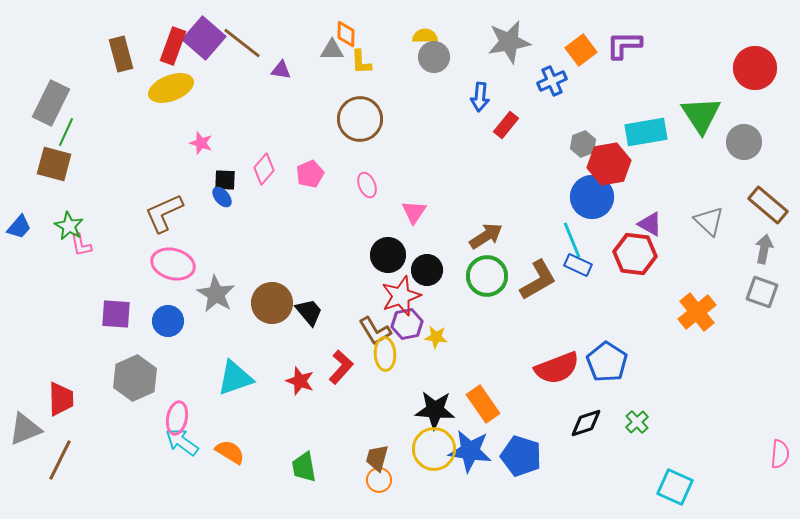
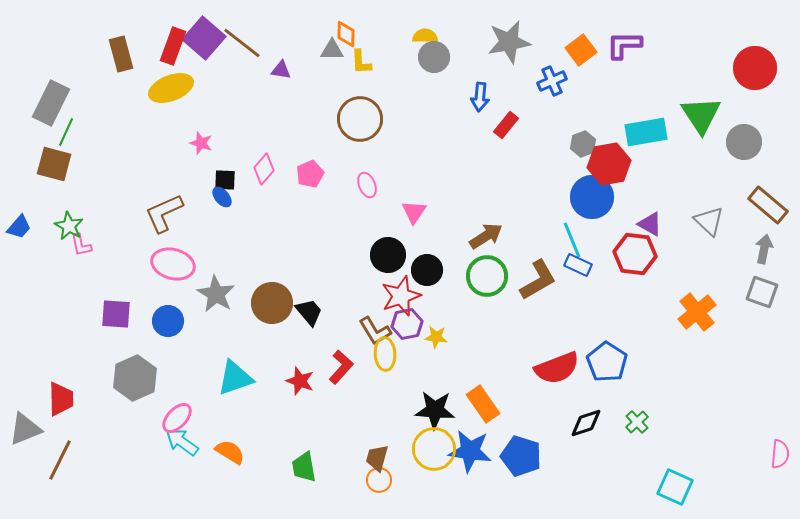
pink ellipse at (177, 418): rotated 32 degrees clockwise
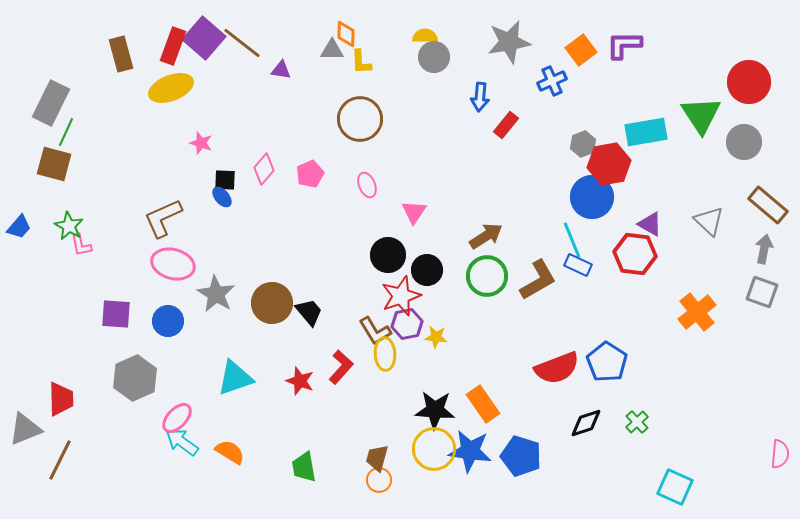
red circle at (755, 68): moved 6 px left, 14 px down
brown L-shape at (164, 213): moved 1 px left, 5 px down
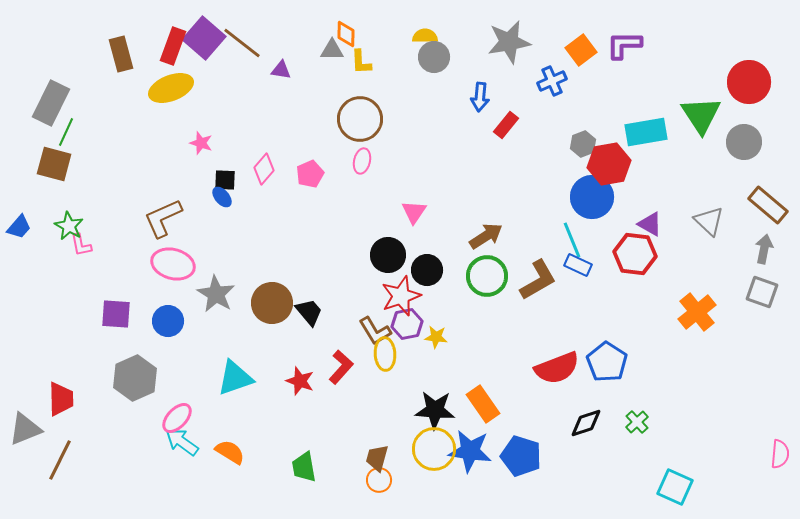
pink ellipse at (367, 185): moved 5 px left, 24 px up; rotated 35 degrees clockwise
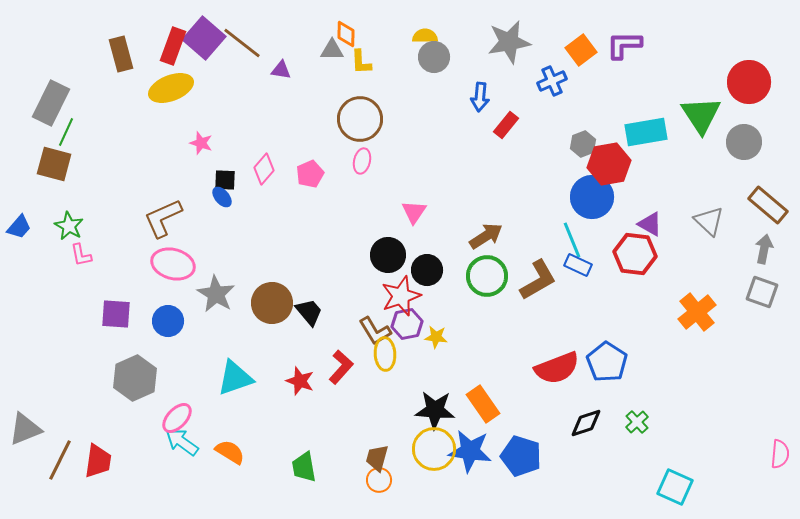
pink L-shape at (81, 245): moved 10 px down
red trapezoid at (61, 399): moved 37 px right, 62 px down; rotated 9 degrees clockwise
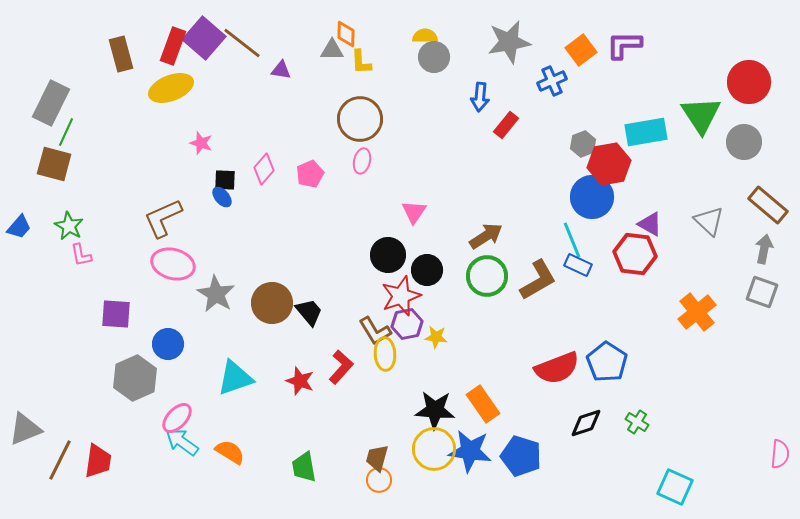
blue circle at (168, 321): moved 23 px down
green cross at (637, 422): rotated 15 degrees counterclockwise
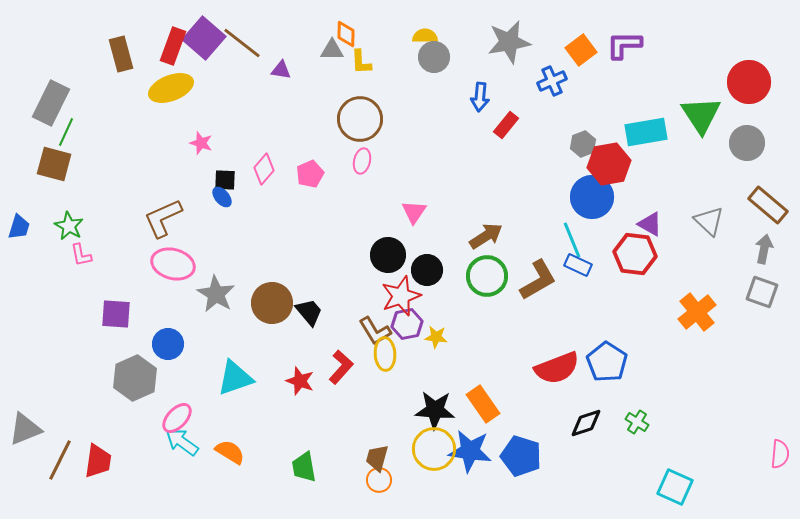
gray circle at (744, 142): moved 3 px right, 1 px down
blue trapezoid at (19, 227): rotated 24 degrees counterclockwise
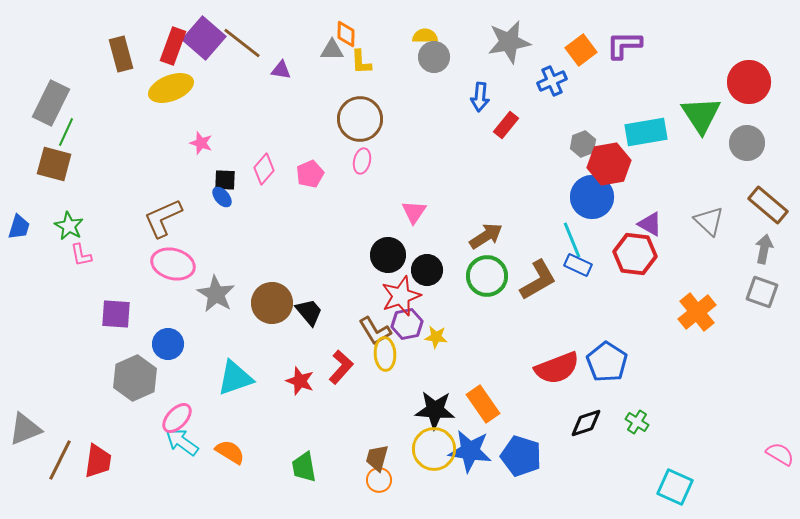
pink semicircle at (780, 454): rotated 64 degrees counterclockwise
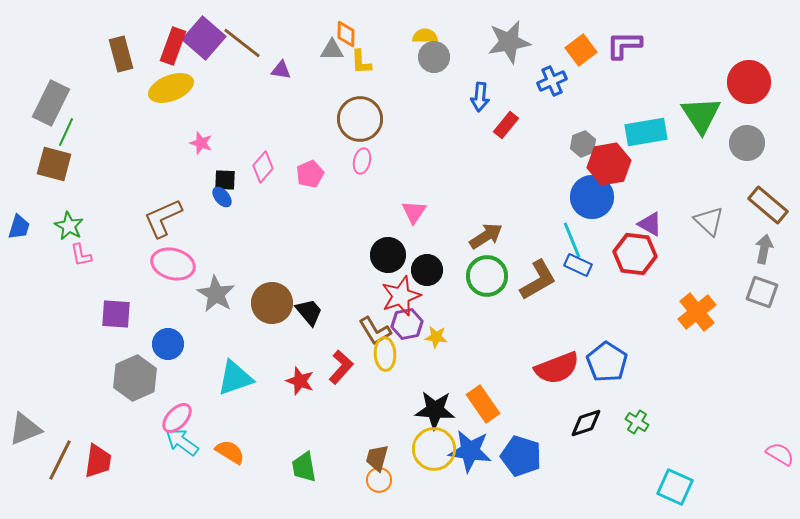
pink diamond at (264, 169): moved 1 px left, 2 px up
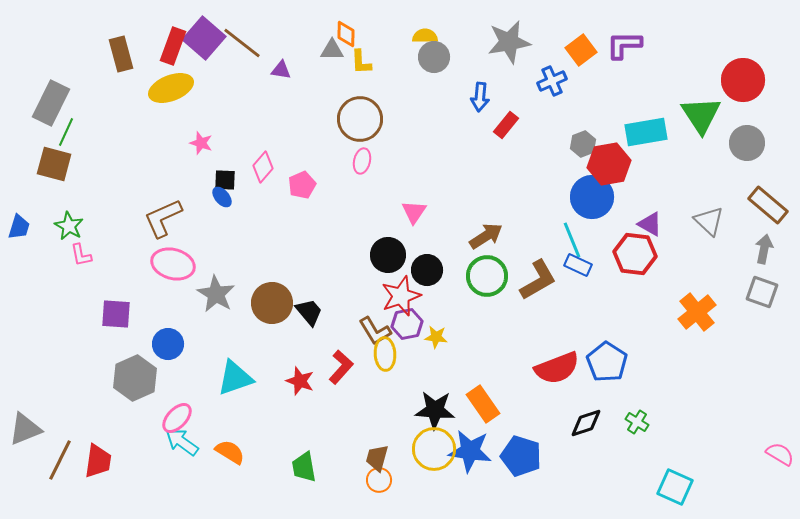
red circle at (749, 82): moved 6 px left, 2 px up
pink pentagon at (310, 174): moved 8 px left, 11 px down
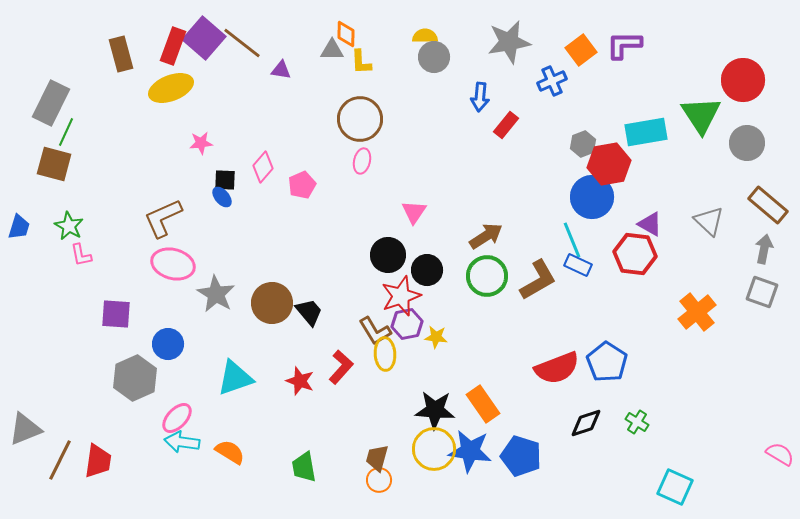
pink star at (201, 143): rotated 25 degrees counterclockwise
cyan arrow at (182, 442): rotated 28 degrees counterclockwise
